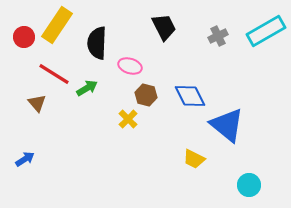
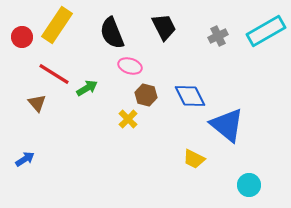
red circle: moved 2 px left
black semicircle: moved 15 px right, 10 px up; rotated 24 degrees counterclockwise
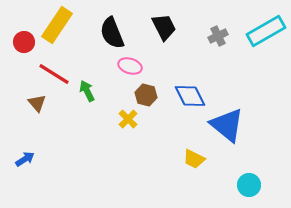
red circle: moved 2 px right, 5 px down
green arrow: moved 3 px down; rotated 85 degrees counterclockwise
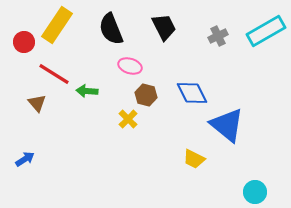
black semicircle: moved 1 px left, 4 px up
green arrow: rotated 60 degrees counterclockwise
blue diamond: moved 2 px right, 3 px up
cyan circle: moved 6 px right, 7 px down
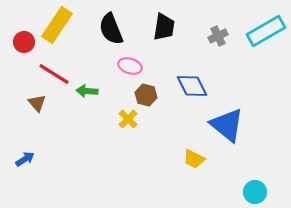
black trapezoid: rotated 36 degrees clockwise
blue diamond: moved 7 px up
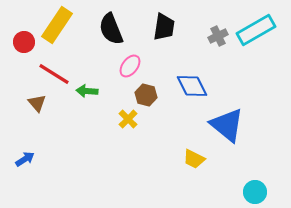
cyan rectangle: moved 10 px left, 1 px up
pink ellipse: rotated 70 degrees counterclockwise
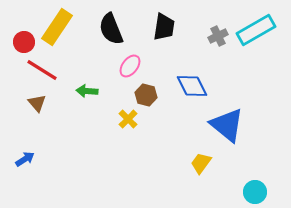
yellow rectangle: moved 2 px down
red line: moved 12 px left, 4 px up
yellow trapezoid: moved 7 px right, 4 px down; rotated 100 degrees clockwise
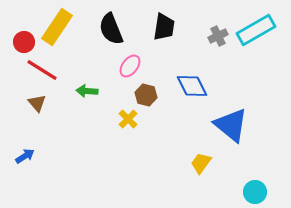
blue triangle: moved 4 px right
blue arrow: moved 3 px up
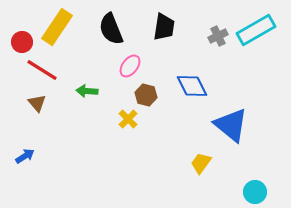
red circle: moved 2 px left
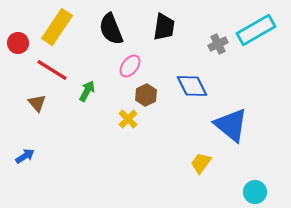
gray cross: moved 8 px down
red circle: moved 4 px left, 1 px down
red line: moved 10 px right
green arrow: rotated 115 degrees clockwise
brown hexagon: rotated 20 degrees clockwise
